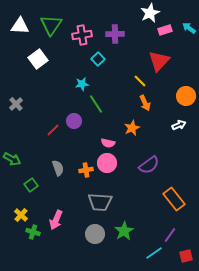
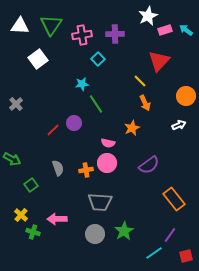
white star: moved 2 px left, 3 px down
cyan arrow: moved 3 px left, 2 px down
purple circle: moved 2 px down
pink arrow: moved 1 px right, 1 px up; rotated 66 degrees clockwise
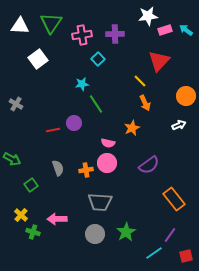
white star: rotated 18 degrees clockwise
green triangle: moved 2 px up
gray cross: rotated 16 degrees counterclockwise
red line: rotated 32 degrees clockwise
green star: moved 2 px right, 1 px down
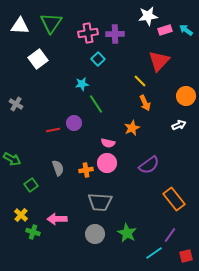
pink cross: moved 6 px right, 2 px up
green star: moved 1 px right, 1 px down; rotated 12 degrees counterclockwise
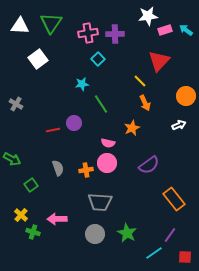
green line: moved 5 px right
red square: moved 1 px left, 1 px down; rotated 16 degrees clockwise
